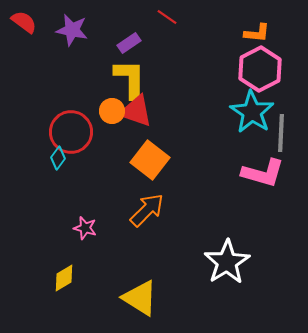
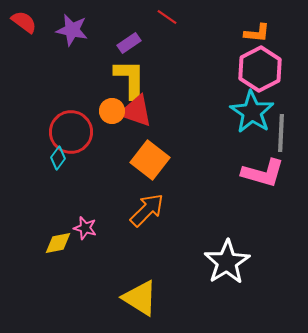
yellow diamond: moved 6 px left, 35 px up; rotated 20 degrees clockwise
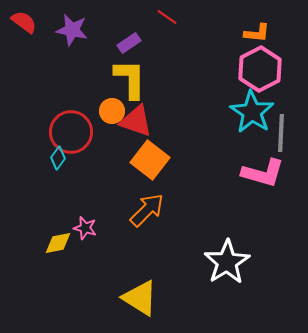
red triangle: moved 10 px down
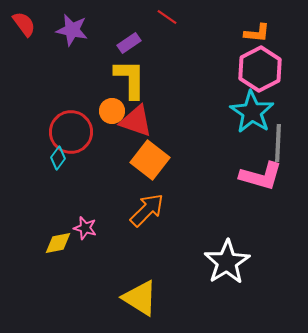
red semicircle: moved 2 px down; rotated 16 degrees clockwise
gray line: moved 3 px left, 10 px down
pink L-shape: moved 2 px left, 3 px down
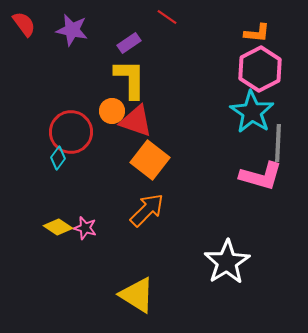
yellow diamond: moved 16 px up; rotated 44 degrees clockwise
yellow triangle: moved 3 px left, 3 px up
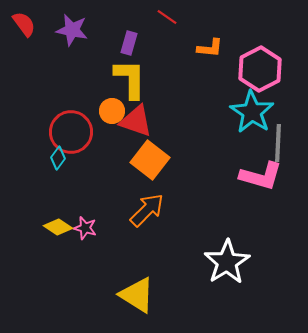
orange L-shape: moved 47 px left, 15 px down
purple rectangle: rotated 40 degrees counterclockwise
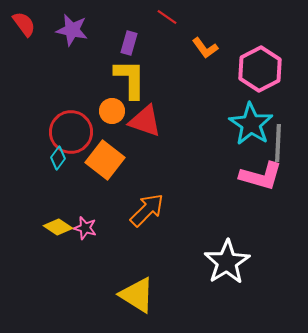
orange L-shape: moved 5 px left; rotated 48 degrees clockwise
cyan star: moved 1 px left, 12 px down
red triangle: moved 9 px right
orange square: moved 45 px left
